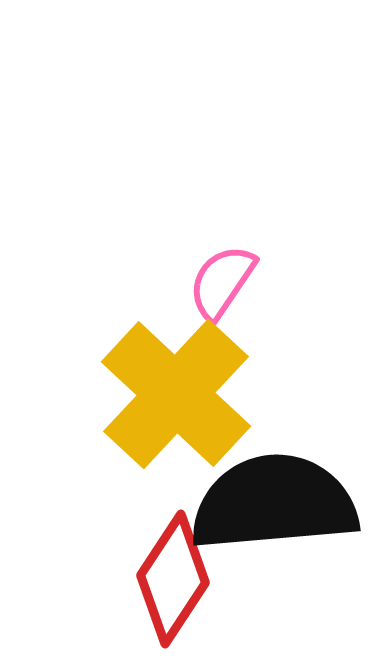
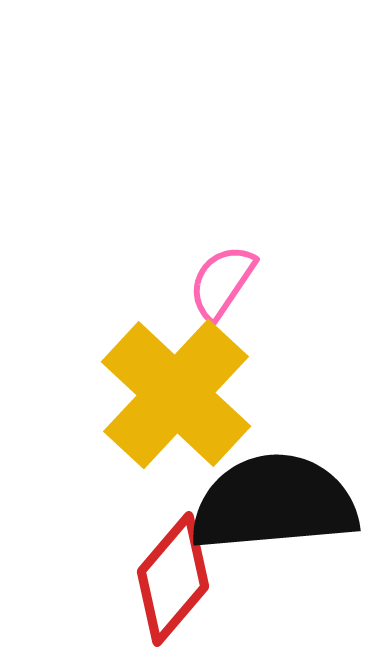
red diamond: rotated 7 degrees clockwise
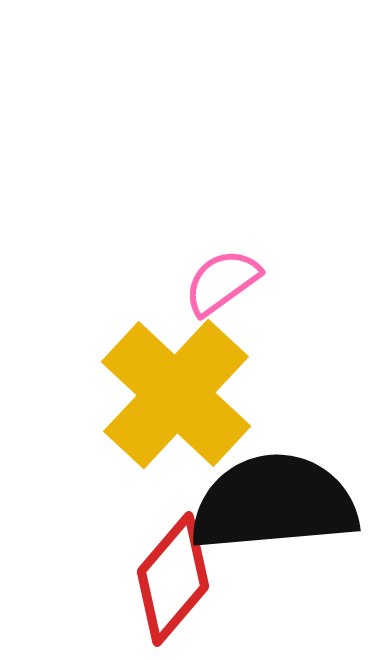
pink semicircle: rotated 20 degrees clockwise
